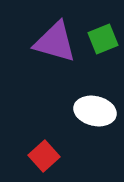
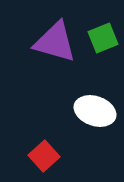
green square: moved 1 px up
white ellipse: rotated 6 degrees clockwise
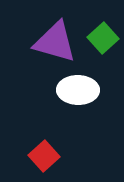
green square: rotated 20 degrees counterclockwise
white ellipse: moved 17 px left, 21 px up; rotated 18 degrees counterclockwise
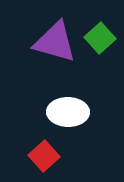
green square: moved 3 px left
white ellipse: moved 10 px left, 22 px down
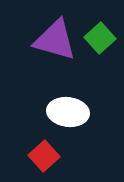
purple triangle: moved 2 px up
white ellipse: rotated 6 degrees clockwise
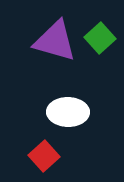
purple triangle: moved 1 px down
white ellipse: rotated 6 degrees counterclockwise
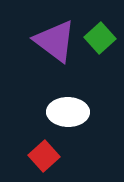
purple triangle: rotated 21 degrees clockwise
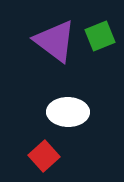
green square: moved 2 px up; rotated 20 degrees clockwise
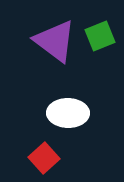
white ellipse: moved 1 px down
red square: moved 2 px down
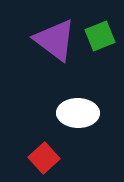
purple triangle: moved 1 px up
white ellipse: moved 10 px right
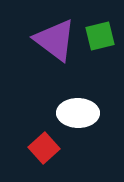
green square: rotated 8 degrees clockwise
red square: moved 10 px up
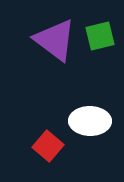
white ellipse: moved 12 px right, 8 px down
red square: moved 4 px right, 2 px up; rotated 8 degrees counterclockwise
